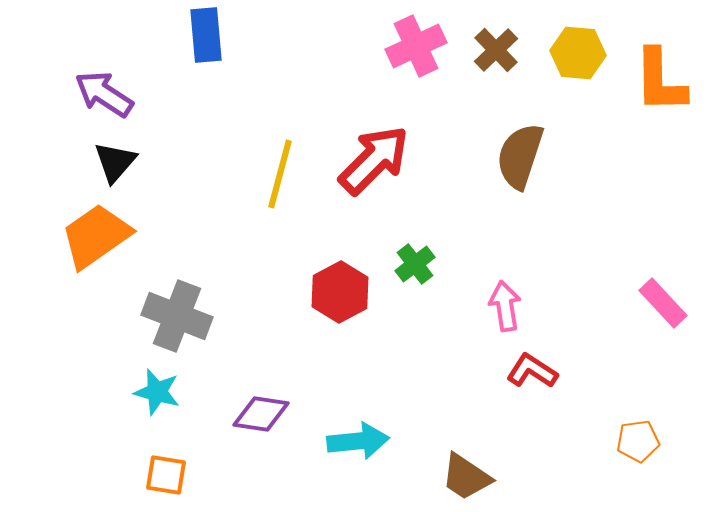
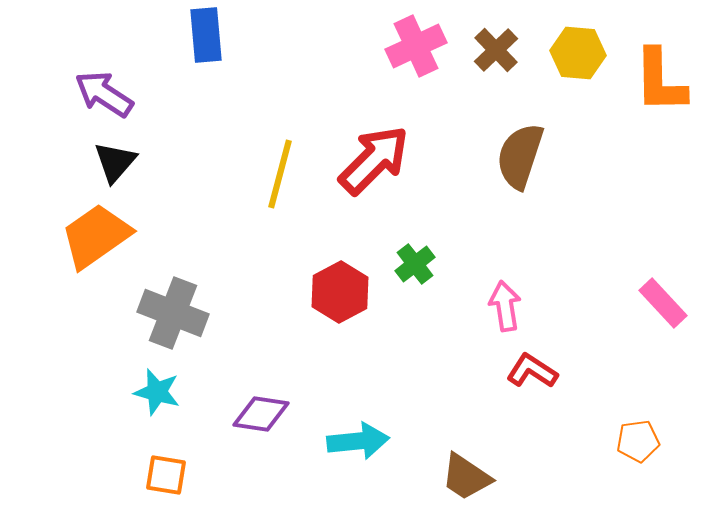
gray cross: moved 4 px left, 3 px up
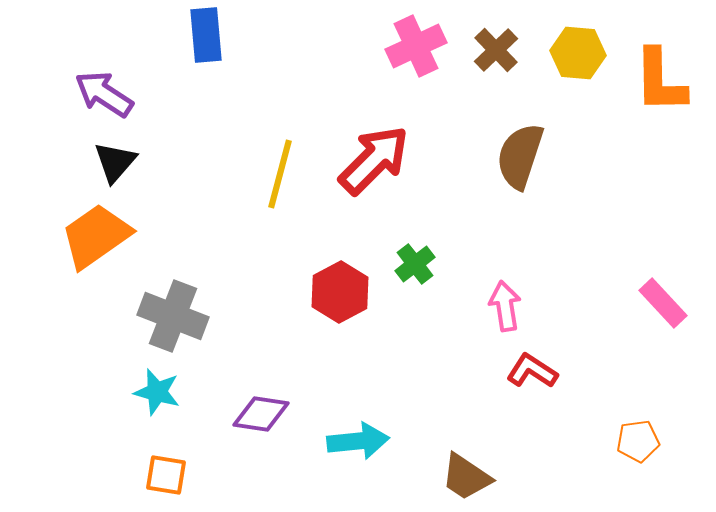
gray cross: moved 3 px down
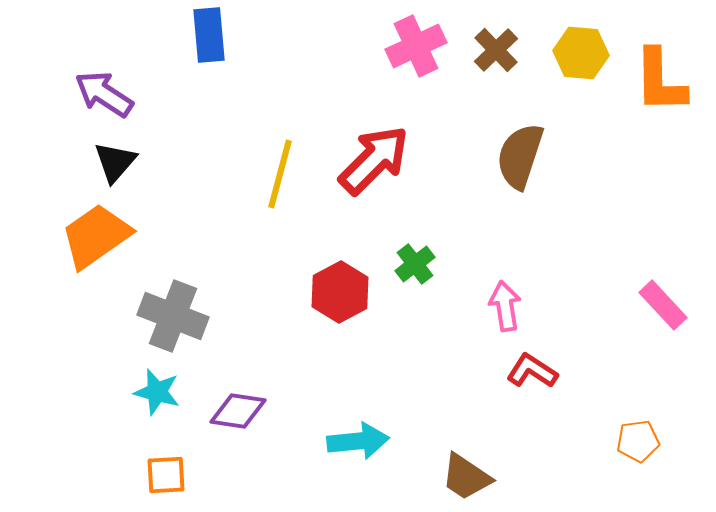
blue rectangle: moved 3 px right
yellow hexagon: moved 3 px right
pink rectangle: moved 2 px down
purple diamond: moved 23 px left, 3 px up
orange square: rotated 12 degrees counterclockwise
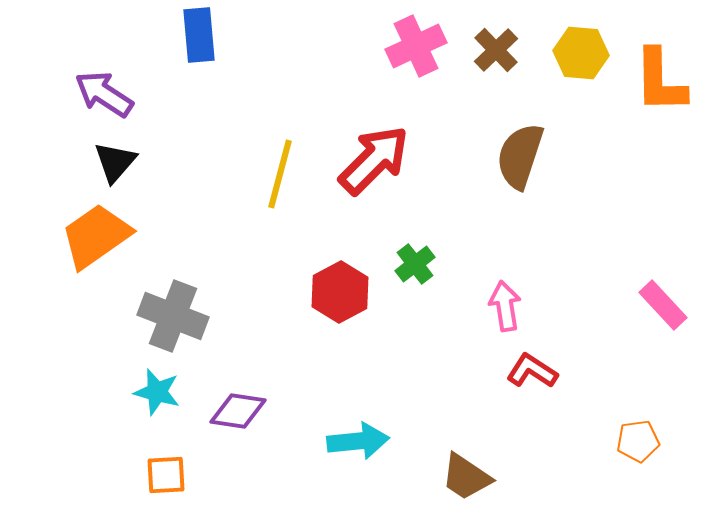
blue rectangle: moved 10 px left
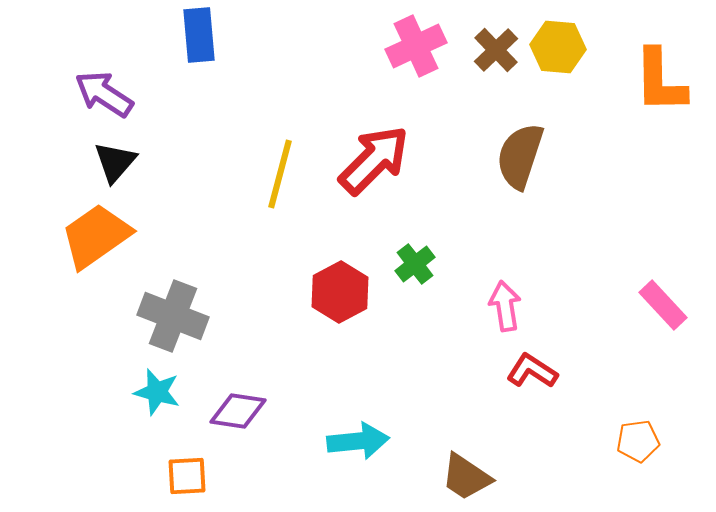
yellow hexagon: moved 23 px left, 6 px up
orange square: moved 21 px right, 1 px down
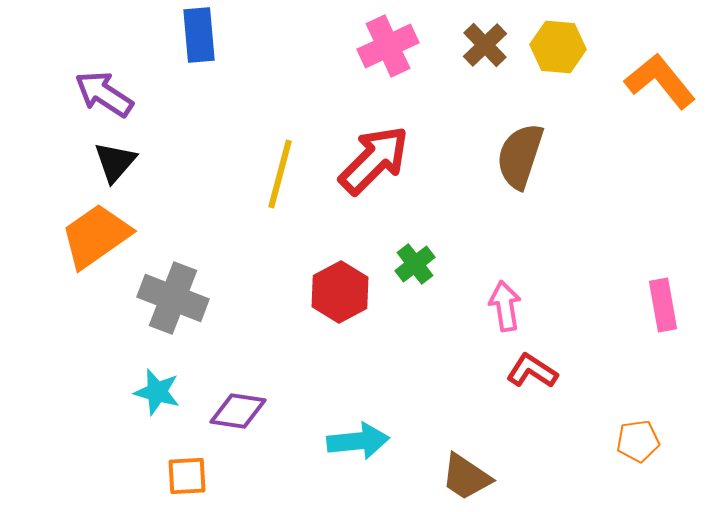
pink cross: moved 28 px left
brown cross: moved 11 px left, 5 px up
orange L-shape: rotated 142 degrees clockwise
pink rectangle: rotated 33 degrees clockwise
gray cross: moved 18 px up
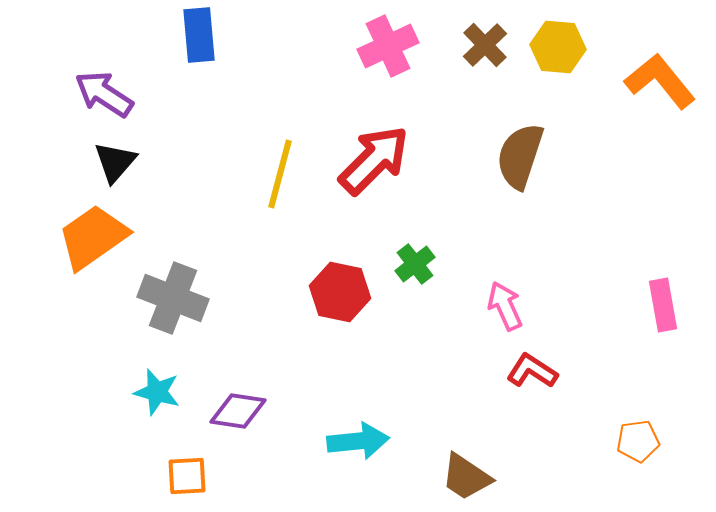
orange trapezoid: moved 3 px left, 1 px down
red hexagon: rotated 20 degrees counterclockwise
pink arrow: rotated 15 degrees counterclockwise
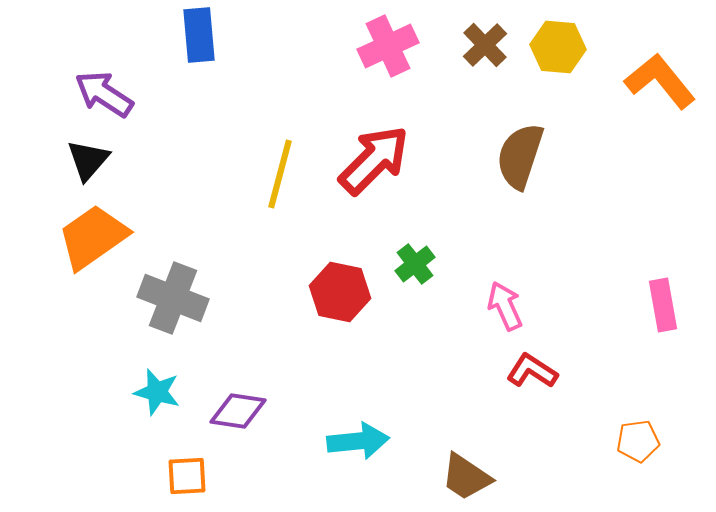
black triangle: moved 27 px left, 2 px up
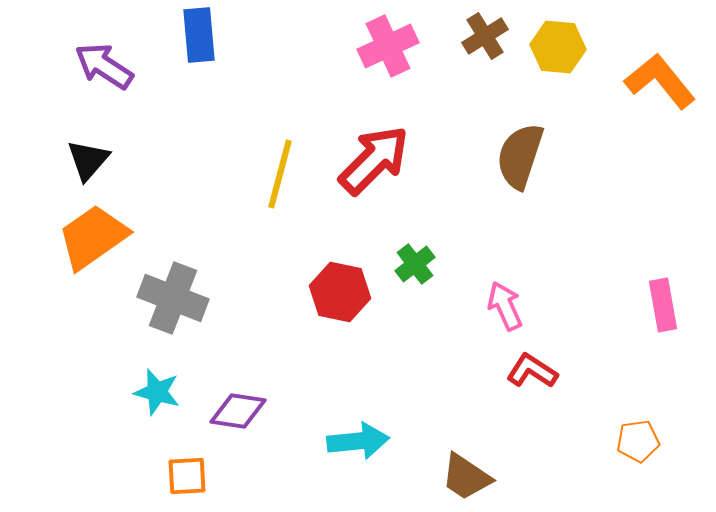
brown cross: moved 9 px up; rotated 12 degrees clockwise
purple arrow: moved 28 px up
